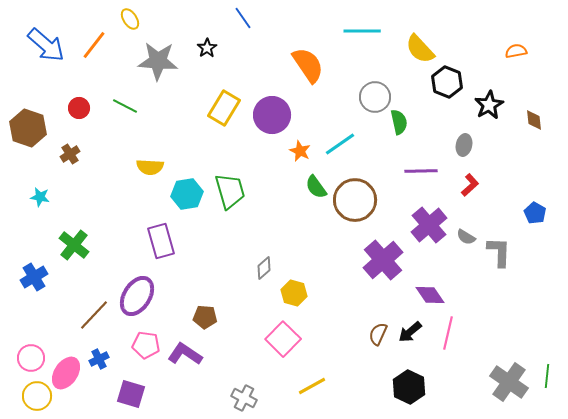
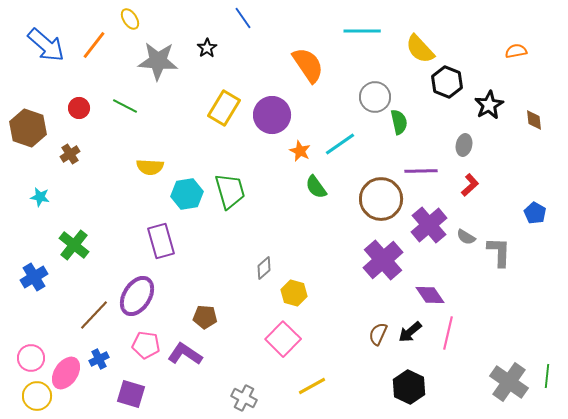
brown circle at (355, 200): moved 26 px right, 1 px up
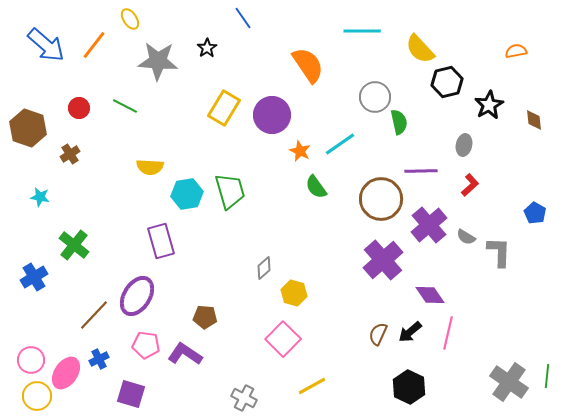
black hexagon at (447, 82): rotated 24 degrees clockwise
pink circle at (31, 358): moved 2 px down
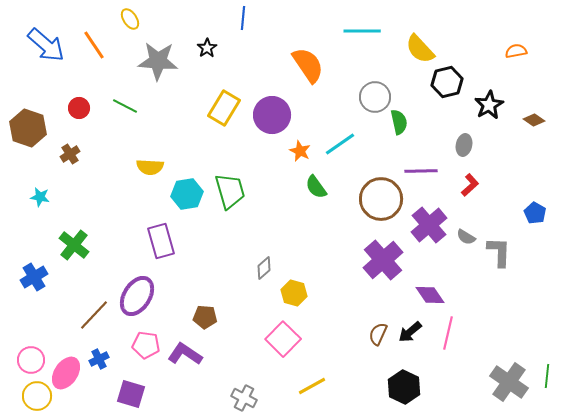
blue line at (243, 18): rotated 40 degrees clockwise
orange line at (94, 45): rotated 72 degrees counterclockwise
brown diamond at (534, 120): rotated 50 degrees counterclockwise
black hexagon at (409, 387): moved 5 px left
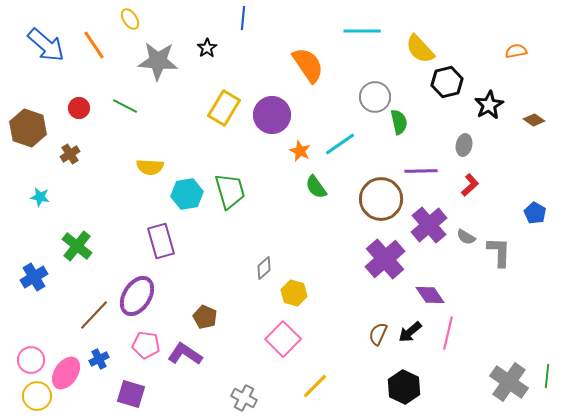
green cross at (74, 245): moved 3 px right, 1 px down
purple cross at (383, 260): moved 2 px right, 1 px up
brown pentagon at (205, 317): rotated 20 degrees clockwise
yellow line at (312, 386): moved 3 px right; rotated 16 degrees counterclockwise
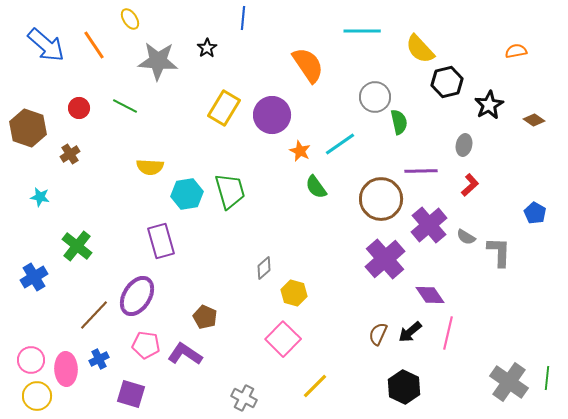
pink ellipse at (66, 373): moved 4 px up; rotated 36 degrees counterclockwise
green line at (547, 376): moved 2 px down
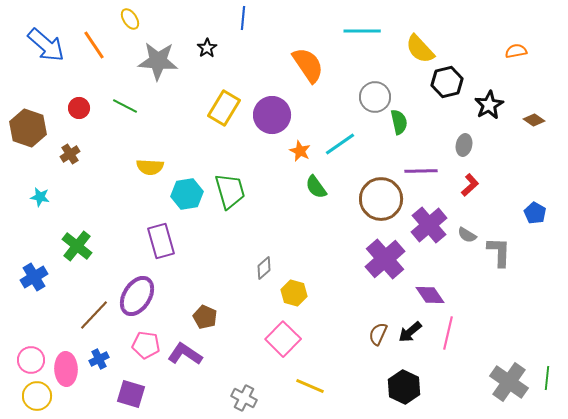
gray semicircle at (466, 237): moved 1 px right, 2 px up
yellow line at (315, 386): moved 5 px left; rotated 68 degrees clockwise
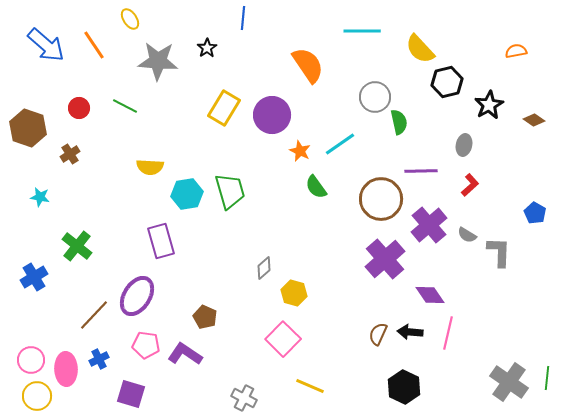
black arrow at (410, 332): rotated 45 degrees clockwise
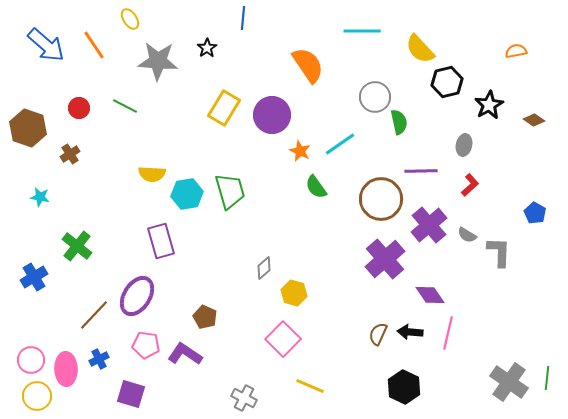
yellow semicircle at (150, 167): moved 2 px right, 7 px down
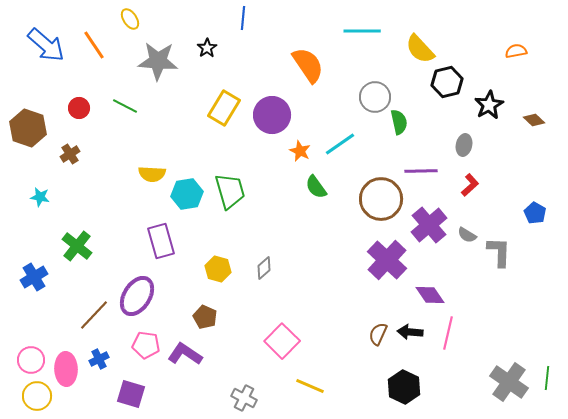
brown diamond at (534, 120): rotated 10 degrees clockwise
purple cross at (385, 259): moved 2 px right, 1 px down; rotated 6 degrees counterclockwise
yellow hexagon at (294, 293): moved 76 px left, 24 px up
pink square at (283, 339): moved 1 px left, 2 px down
